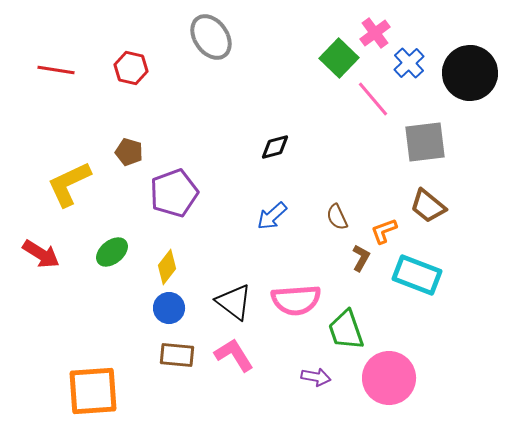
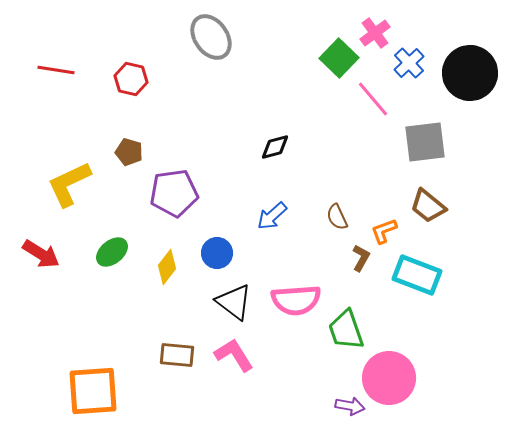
red hexagon: moved 11 px down
purple pentagon: rotated 12 degrees clockwise
blue circle: moved 48 px right, 55 px up
purple arrow: moved 34 px right, 29 px down
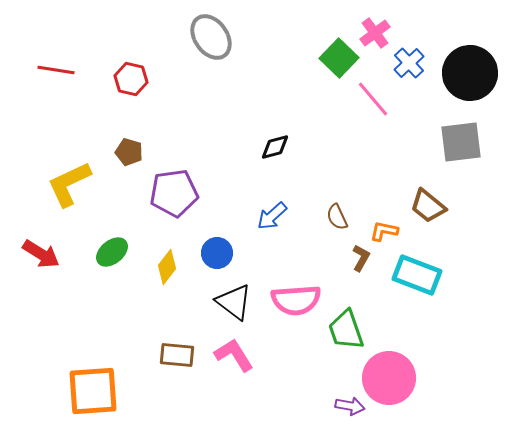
gray square: moved 36 px right
orange L-shape: rotated 32 degrees clockwise
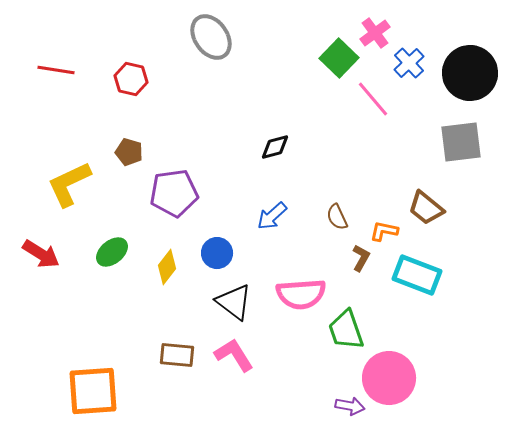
brown trapezoid: moved 2 px left, 2 px down
pink semicircle: moved 5 px right, 6 px up
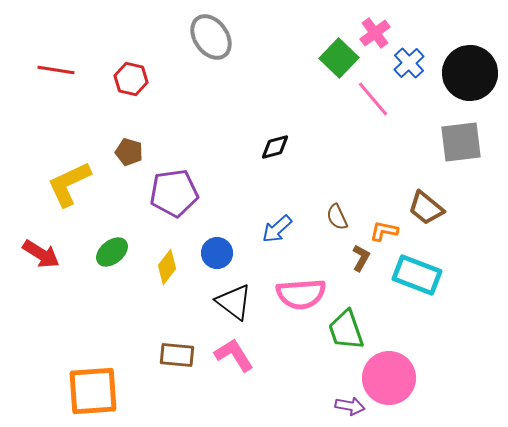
blue arrow: moved 5 px right, 13 px down
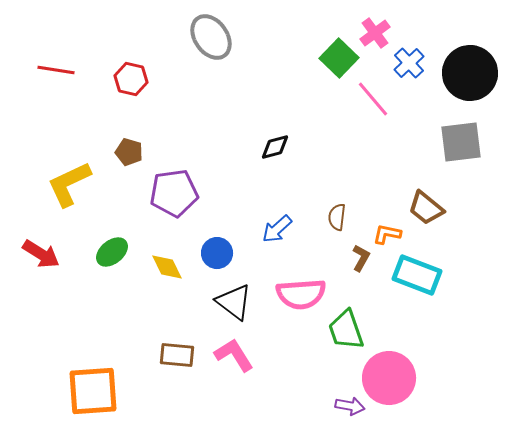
brown semicircle: rotated 32 degrees clockwise
orange L-shape: moved 3 px right, 3 px down
yellow diamond: rotated 64 degrees counterclockwise
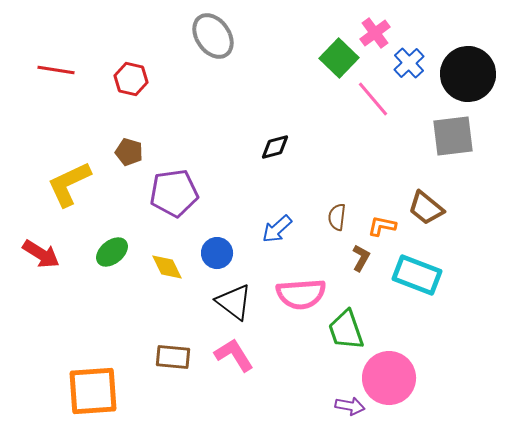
gray ellipse: moved 2 px right, 1 px up
black circle: moved 2 px left, 1 px down
gray square: moved 8 px left, 6 px up
orange L-shape: moved 5 px left, 8 px up
brown rectangle: moved 4 px left, 2 px down
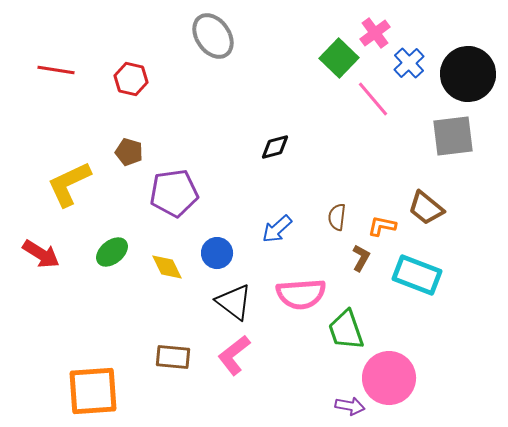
pink L-shape: rotated 96 degrees counterclockwise
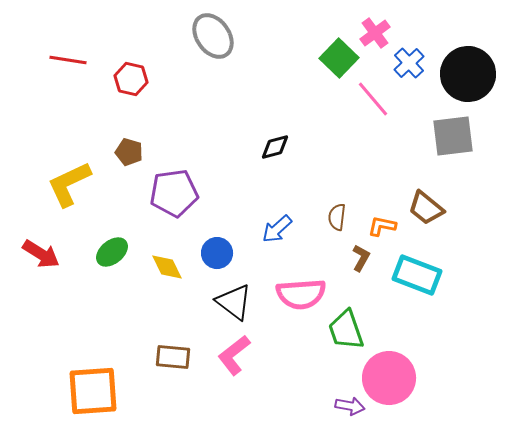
red line: moved 12 px right, 10 px up
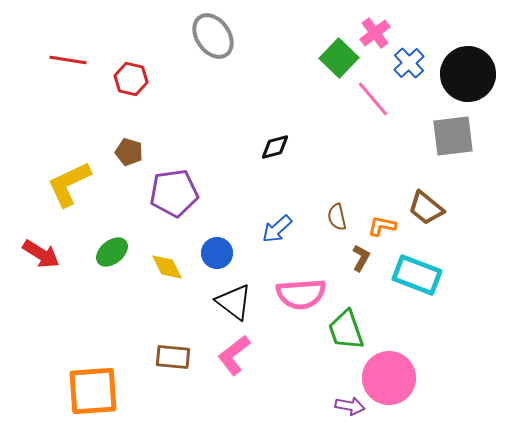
brown semicircle: rotated 20 degrees counterclockwise
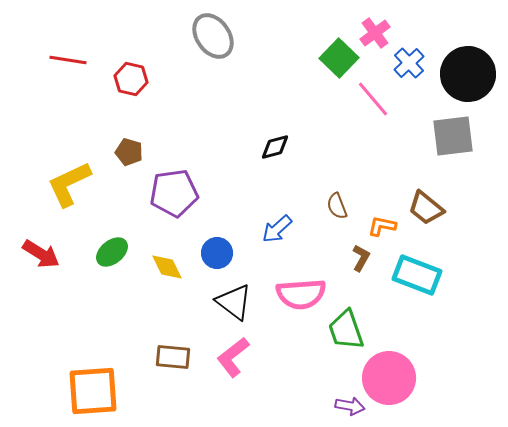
brown semicircle: moved 11 px up; rotated 8 degrees counterclockwise
pink L-shape: moved 1 px left, 2 px down
